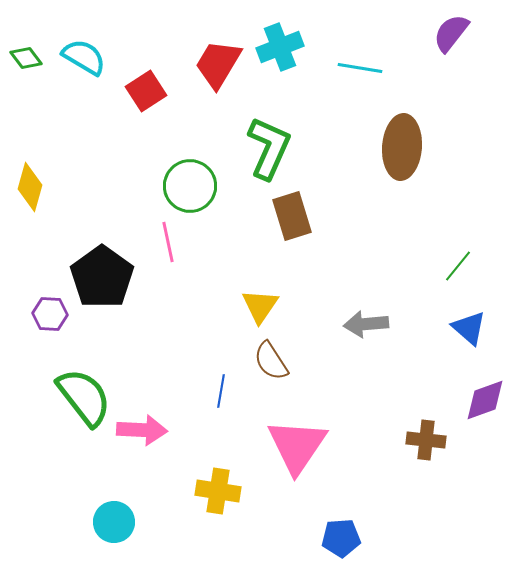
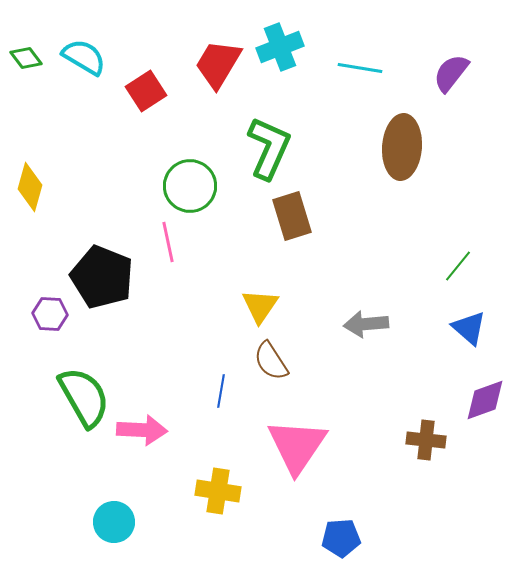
purple semicircle: moved 40 px down
black pentagon: rotated 14 degrees counterclockwise
green semicircle: rotated 8 degrees clockwise
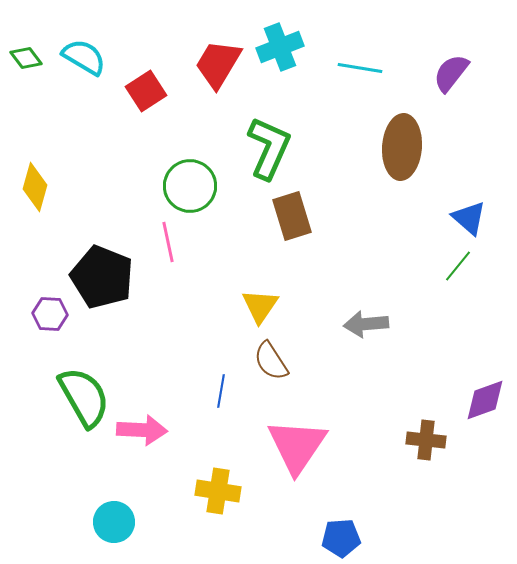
yellow diamond: moved 5 px right
blue triangle: moved 110 px up
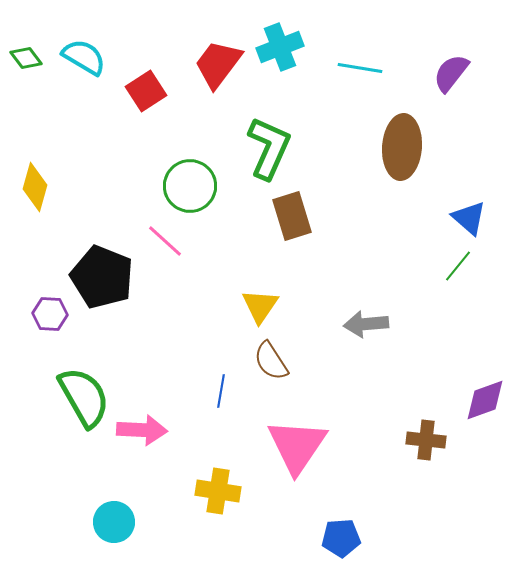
red trapezoid: rotated 6 degrees clockwise
pink line: moved 3 px left, 1 px up; rotated 36 degrees counterclockwise
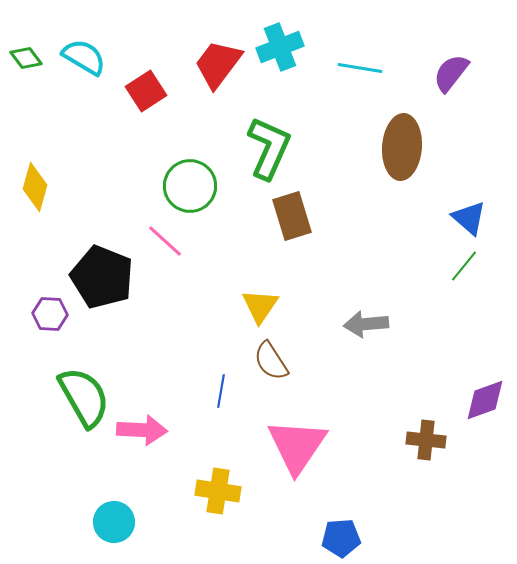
green line: moved 6 px right
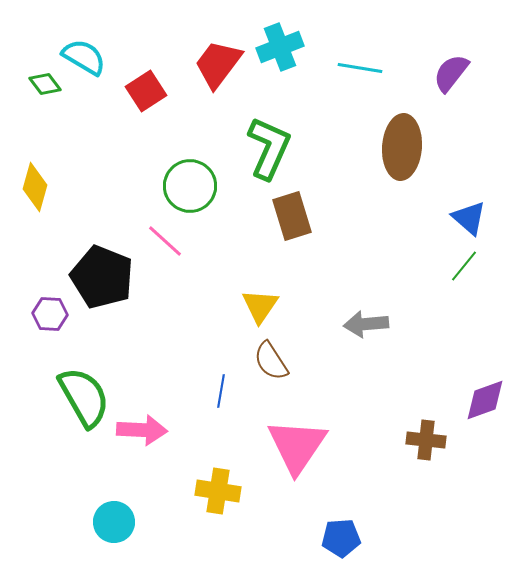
green diamond: moved 19 px right, 26 px down
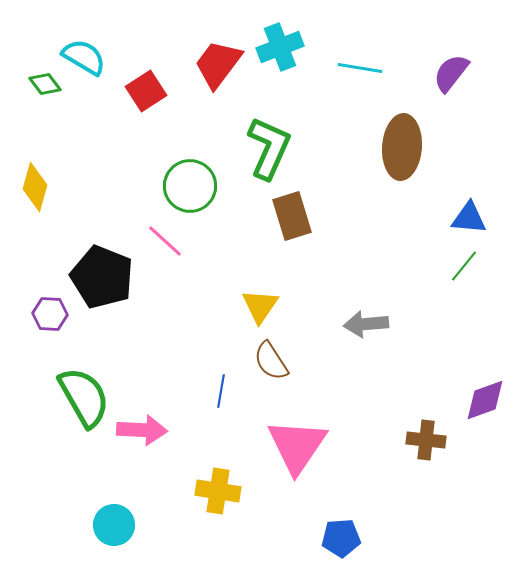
blue triangle: rotated 36 degrees counterclockwise
cyan circle: moved 3 px down
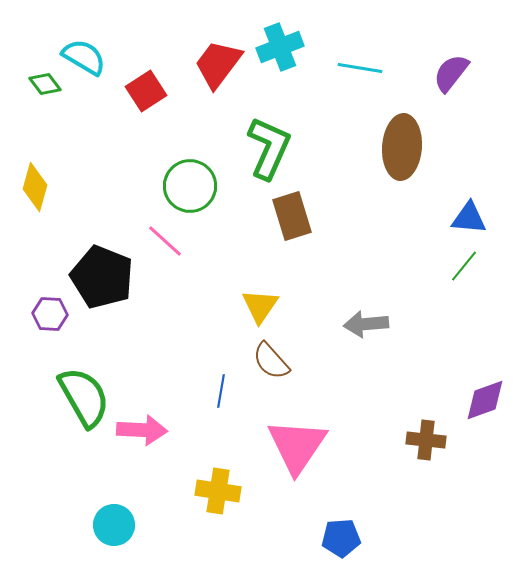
brown semicircle: rotated 9 degrees counterclockwise
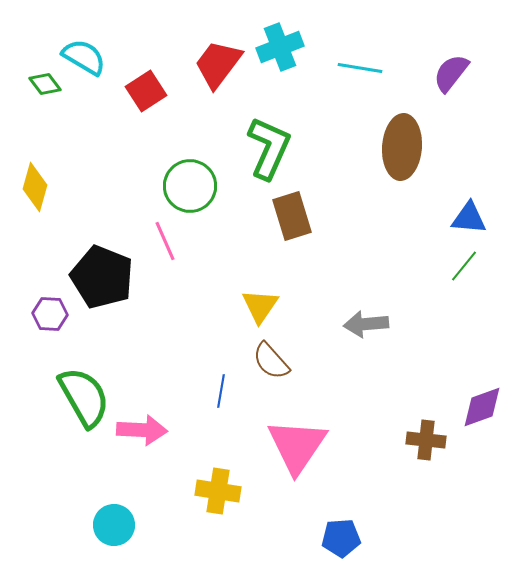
pink line: rotated 24 degrees clockwise
purple diamond: moved 3 px left, 7 px down
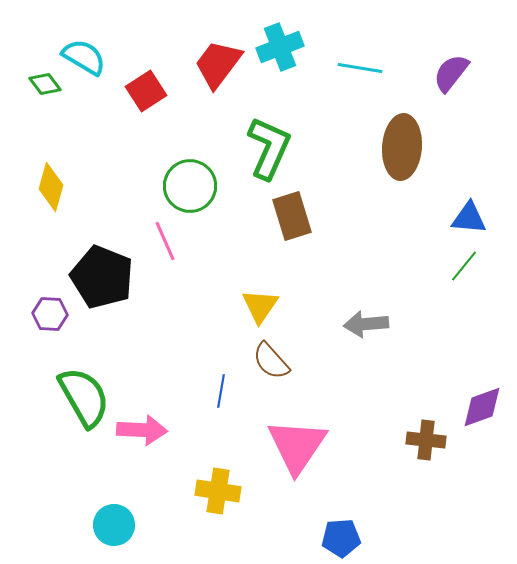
yellow diamond: moved 16 px right
